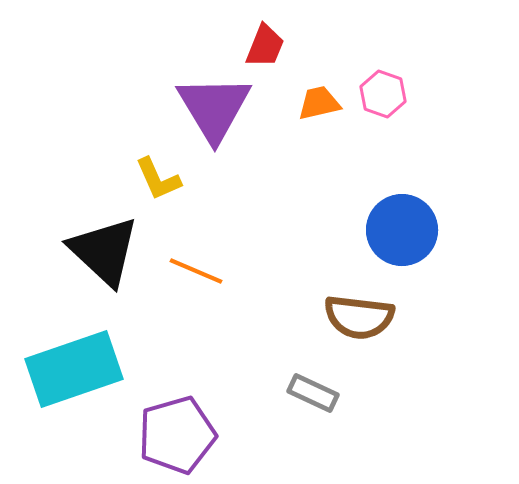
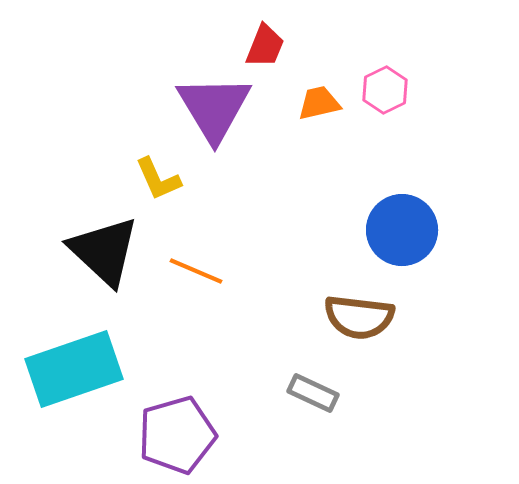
pink hexagon: moved 2 px right, 4 px up; rotated 15 degrees clockwise
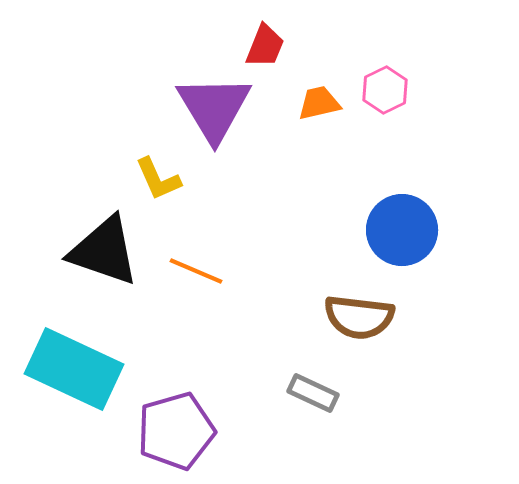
black triangle: rotated 24 degrees counterclockwise
cyan rectangle: rotated 44 degrees clockwise
purple pentagon: moved 1 px left, 4 px up
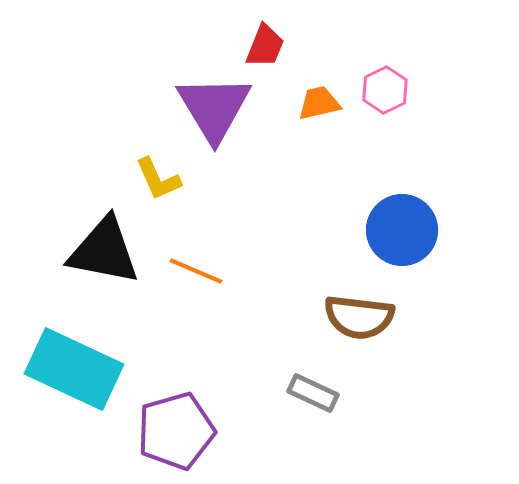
black triangle: rotated 8 degrees counterclockwise
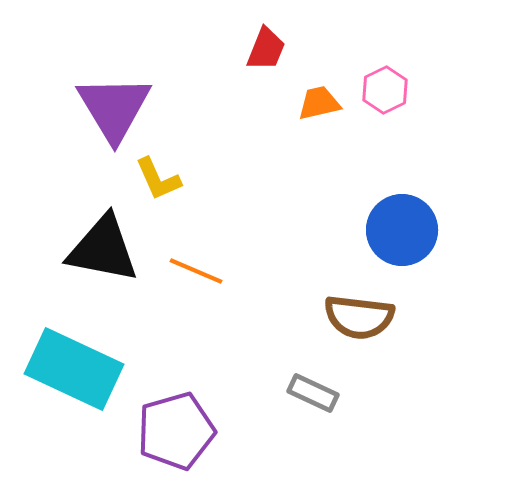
red trapezoid: moved 1 px right, 3 px down
purple triangle: moved 100 px left
black triangle: moved 1 px left, 2 px up
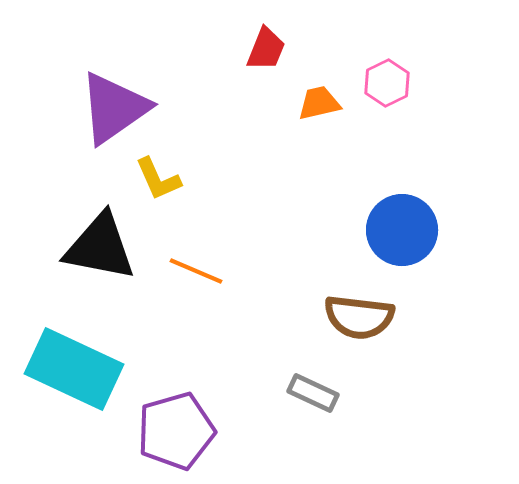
pink hexagon: moved 2 px right, 7 px up
purple triangle: rotated 26 degrees clockwise
black triangle: moved 3 px left, 2 px up
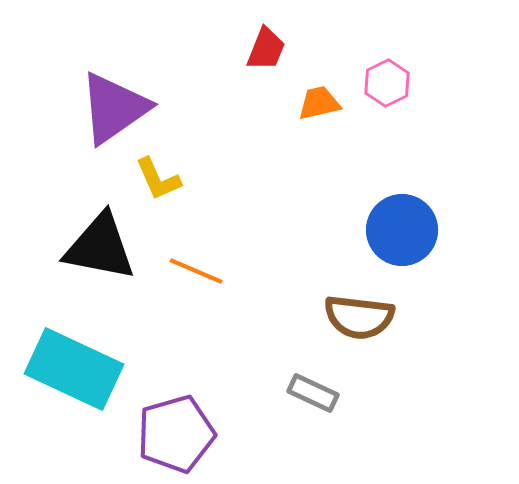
purple pentagon: moved 3 px down
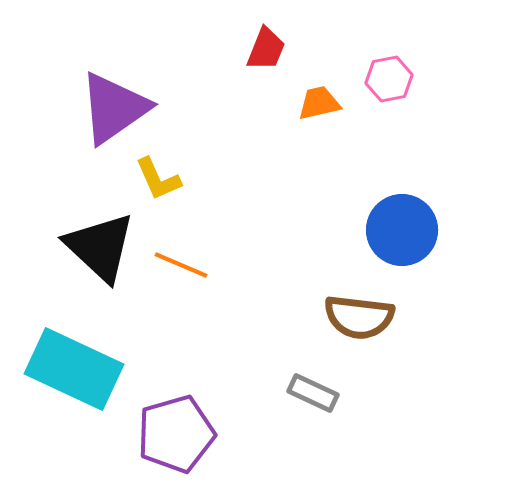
pink hexagon: moved 2 px right, 4 px up; rotated 15 degrees clockwise
black triangle: rotated 32 degrees clockwise
orange line: moved 15 px left, 6 px up
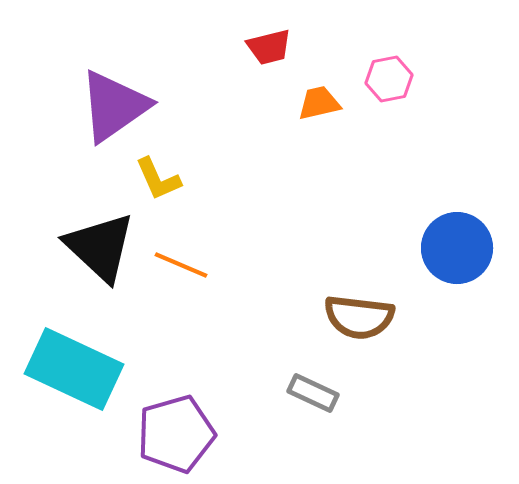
red trapezoid: moved 3 px right, 2 px up; rotated 54 degrees clockwise
purple triangle: moved 2 px up
blue circle: moved 55 px right, 18 px down
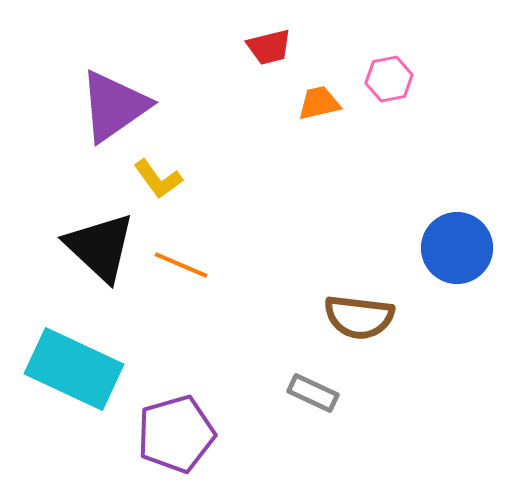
yellow L-shape: rotated 12 degrees counterclockwise
